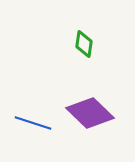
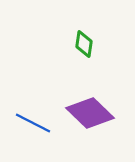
blue line: rotated 9 degrees clockwise
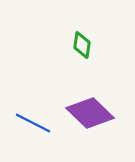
green diamond: moved 2 px left, 1 px down
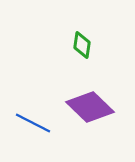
purple diamond: moved 6 px up
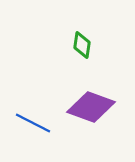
purple diamond: moved 1 px right; rotated 24 degrees counterclockwise
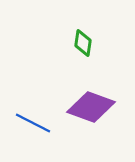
green diamond: moved 1 px right, 2 px up
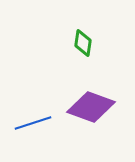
blue line: rotated 45 degrees counterclockwise
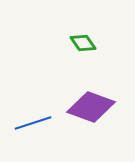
green diamond: rotated 44 degrees counterclockwise
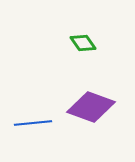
blue line: rotated 12 degrees clockwise
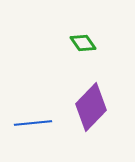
purple diamond: rotated 66 degrees counterclockwise
